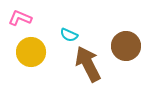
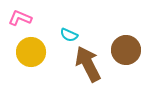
brown circle: moved 4 px down
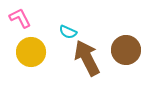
pink L-shape: rotated 40 degrees clockwise
cyan semicircle: moved 1 px left, 3 px up
brown arrow: moved 1 px left, 6 px up
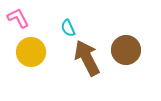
pink L-shape: moved 2 px left
cyan semicircle: moved 4 px up; rotated 42 degrees clockwise
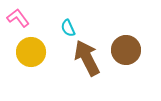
pink L-shape: rotated 10 degrees counterclockwise
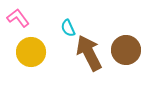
brown arrow: moved 2 px right, 5 px up
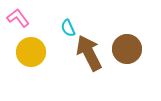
brown circle: moved 1 px right, 1 px up
